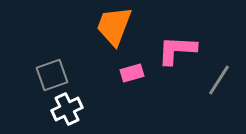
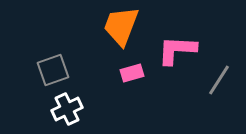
orange trapezoid: moved 7 px right
gray square: moved 1 px right, 5 px up
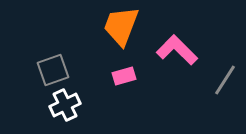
pink L-shape: rotated 42 degrees clockwise
pink rectangle: moved 8 px left, 3 px down
gray line: moved 6 px right
white cross: moved 2 px left, 4 px up
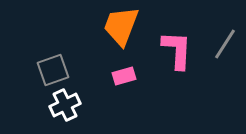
pink L-shape: rotated 48 degrees clockwise
gray line: moved 36 px up
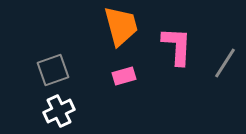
orange trapezoid: rotated 144 degrees clockwise
gray line: moved 19 px down
pink L-shape: moved 4 px up
white cross: moved 6 px left, 6 px down
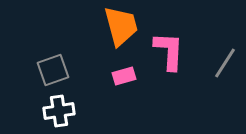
pink L-shape: moved 8 px left, 5 px down
white cross: rotated 16 degrees clockwise
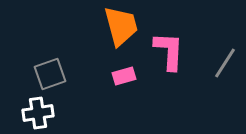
gray square: moved 3 px left, 4 px down
white cross: moved 21 px left, 2 px down
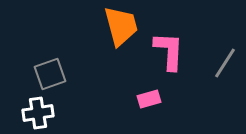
pink rectangle: moved 25 px right, 23 px down
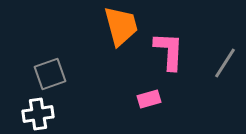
white cross: moved 1 px down
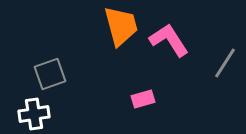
pink L-shape: moved 11 px up; rotated 36 degrees counterclockwise
pink rectangle: moved 6 px left
white cross: moved 4 px left
